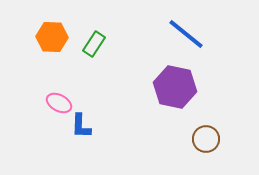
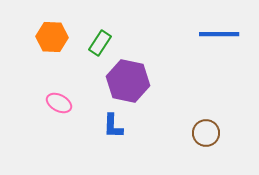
blue line: moved 33 px right; rotated 39 degrees counterclockwise
green rectangle: moved 6 px right, 1 px up
purple hexagon: moved 47 px left, 6 px up
blue L-shape: moved 32 px right
brown circle: moved 6 px up
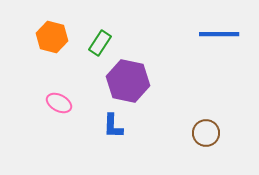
orange hexagon: rotated 12 degrees clockwise
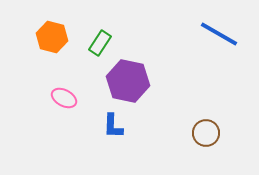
blue line: rotated 30 degrees clockwise
pink ellipse: moved 5 px right, 5 px up
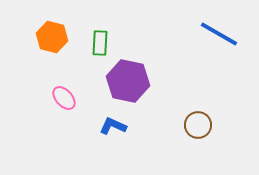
green rectangle: rotated 30 degrees counterclockwise
pink ellipse: rotated 20 degrees clockwise
blue L-shape: rotated 112 degrees clockwise
brown circle: moved 8 px left, 8 px up
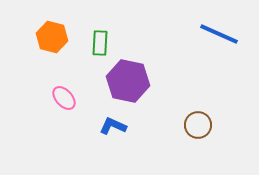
blue line: rotated 6 degrees counterclockwise
